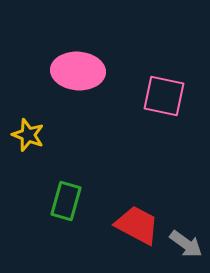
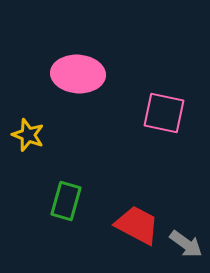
pink ellipse: moved 3 px down
pink square: moved 17 px down
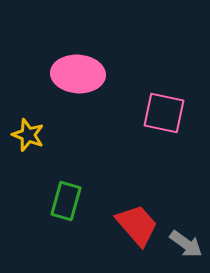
red trapezoid: rotated 21 degrees clockwise
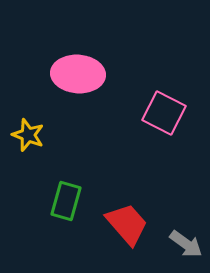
pink square: rotated 15 degrees clockwise
red trapezoid: moved 10 px left, 1 px up
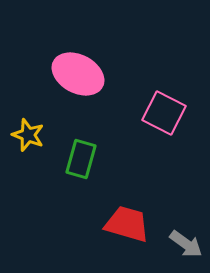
pink ellipse: rotated 24 degrees clockwise
green rectangle: moved 15 px right, 42 px up
red trapezoid: rotated 33 degrees counterclockwise
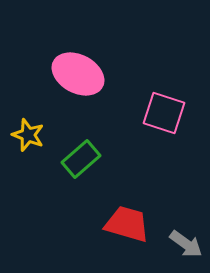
pink square: rotated 9 degrees counterclockwise
green rectangle: rotated 33 degrees clockwise
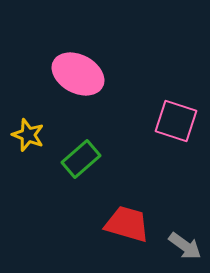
pink square: moved 12 px right, 8 px down
gray arrow: moved 1 px left, 2 px down
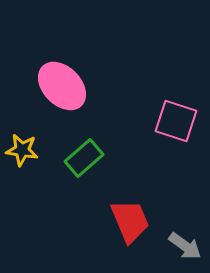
pink ellipse: moved 16 px left, 12 px down; rotated 18 degrees clockwise
yellow star: moved 6 px left, 15 px down; rotated 12 degrees counterclockwise
green rectangle: moved 3 px right, 1 px up
red trapezoid: moved 3 px right, 3 px up; rotated 51 degrees clockwise
